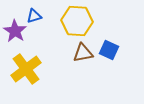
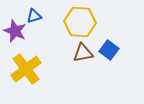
yellow hexagon: moved 3 px right, 1 px down
purple star: rotated 10 degrees counterclockwise
blue square: rotated 12 degrees clockwise
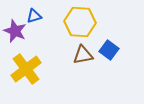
brown triangle: moved 2 px down
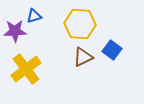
yellow hexagon: moved 2 px down
purple star: rotated 25 degrees counterclockwise
blue square: moved 3 px right
brown triangle: moved 2 px down; rotated 15 degrees counterclockwise
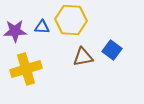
blue triangle: moved 8 px right, 11 px down; rotated 21 degrees clockwise
yellow hexagon: moved 9 px left, 4 px up
brown triangle: rotated 15 degrees clockwise
yellow cross: rotated 20 degrees clockwise
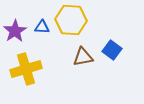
purple star: rotated 30 degrees counterclockwise
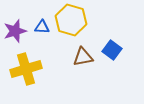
yellow hexagon: rotated 12 degrees clockwise
purple star: rotated 15 degrees clockwise
